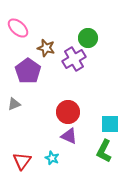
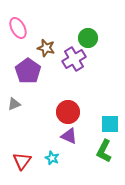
pink ellipse: rotated 20 degrees clockwise
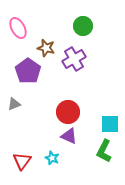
green circle: moved 5 px left, 12 px up
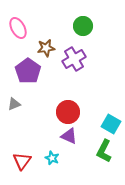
brown star: rotated 24 degrees counterclockwise
cyan square: moved 1 px right; rotated 30 degrees clockwise
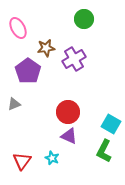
green circle: moved 1 px right, 7 px up
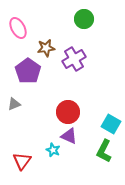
cyan star: moved 1 px right, 8 px up
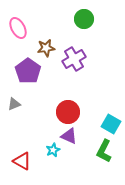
cyan star: rotated 24 degrees clockwise
red triangle: rotated 36 degrees counterclockwise
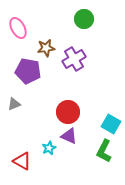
purple pentagon: rotated 25 degrees counterclockwise
cyan star: moved 4 px left, 2 px up
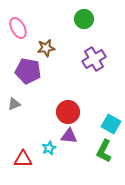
purple cross: moved 20 px right
purple triangle: rotated 18 degrees counterclockwise
red triangle: moved 1 px right, 2 px up; rotated 30 degrees counterclockwise
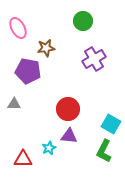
green circle: moved 1 px left, 2 px down
gray triangle: rotated 24 degrees clockwise
red circle: moved 3 px up
